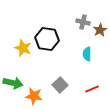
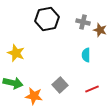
brown star: rotated 24 degrees counterclockwise
black hexagon: moved 20 px up; rotated 20 degrees counterclockwise
yellow star: moved 7 px left, 5 px down
cyan semicircle: moved 1 px left, 1 px down
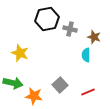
gray cross: moved 13 px left, 7 px down
brown star: moved 6 px left, 7 px down
yellow star: moved 4 px right
red line: moved 4 px left, 3 px down
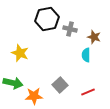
orange star: rotated 12 degrees counterclockwise
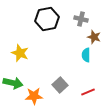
gray cross: moved 11 px right, 10 px up
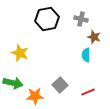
orange star: moved 1 px right
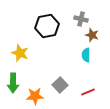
black hexagon: moved 7 px down
brown star: moved 2 px left, 2 px up
green arrow: rotated 78 degrees clockwise
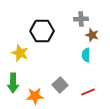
gray cross: rotated 16 degrees counterclockwise
black hexagon: moved 5 px left, 5 px down; rotated 10 degrees clockwise
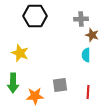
black hexagon: moved 7 px left, 15 px up
gray square: rotated 35 degrees clockwise
red line: rotated 64 degrees counterclockwise
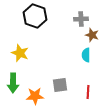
black hexagon: rotated 20 degrees clockwise
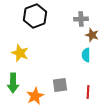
black hexagon: rotated 20 degrees clockwise
orange star: rotated 24 degrees counterclockwise
